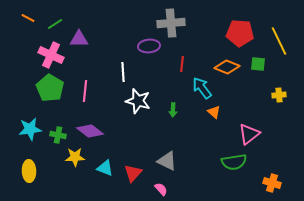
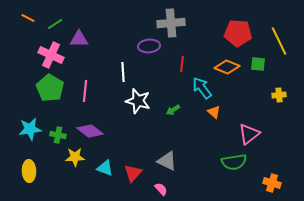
red pentagon: moved 2 px left
green arrow: rotated 56 degrees clockwise
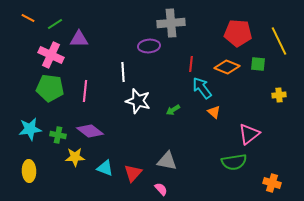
red line: moved 9 px right
green pentagon: rotated 24 degrees counterclockwise
gray triangle: rotated 15 degrees counterclockwise
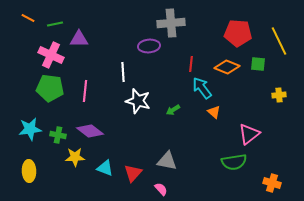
green line: rotated 21 degrees clockwise
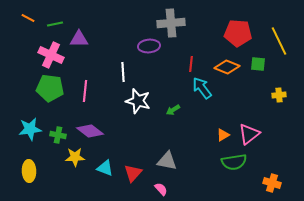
orange triangle: moved 9 px right, 23 px down; rotated 48 degrees clockwise
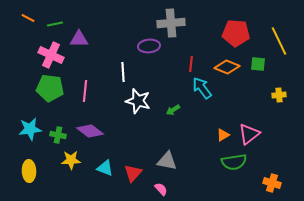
red pentagon: moved 2 px left
yellow star: moved 4 px left, 3 px down
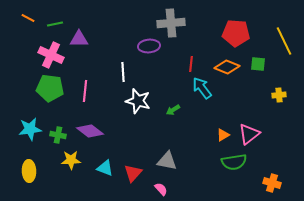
yellow line: moved 5 px right
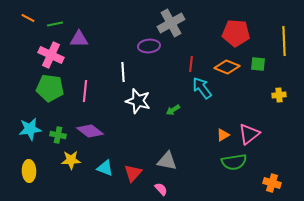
gray cross: rotated 24 degrees counterclockwise
yellow line: rotated 24 degrees clockwise
